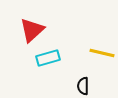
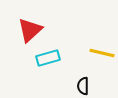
red triangle: moved 2 px left
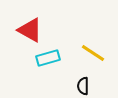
red triangle: rotated 48 degrees counterclockwise
yellow line: moved 9 px left; rotated 20 degrees clockwise
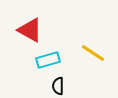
cyan rectangle: moved 2 px down
black semicircle: moved 25 px left
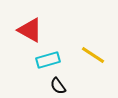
yellow line: moved 2 px down
black semicircle: rotated 36 degrees counterclockwise
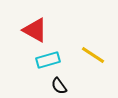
red triangle: moved 5 px right
black semicircle: moved 1 px right
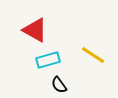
black semicircle: moved 1 px up
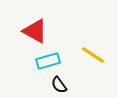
red triangle: moved 1 px down
cyan rectangle: moved 1 px down
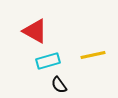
yellow line: rotated 45 degrees counterclockwise
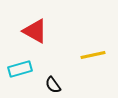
cyan rectangle: moved 28 px left, 8 px down
black semicircle: moved 6 px left
